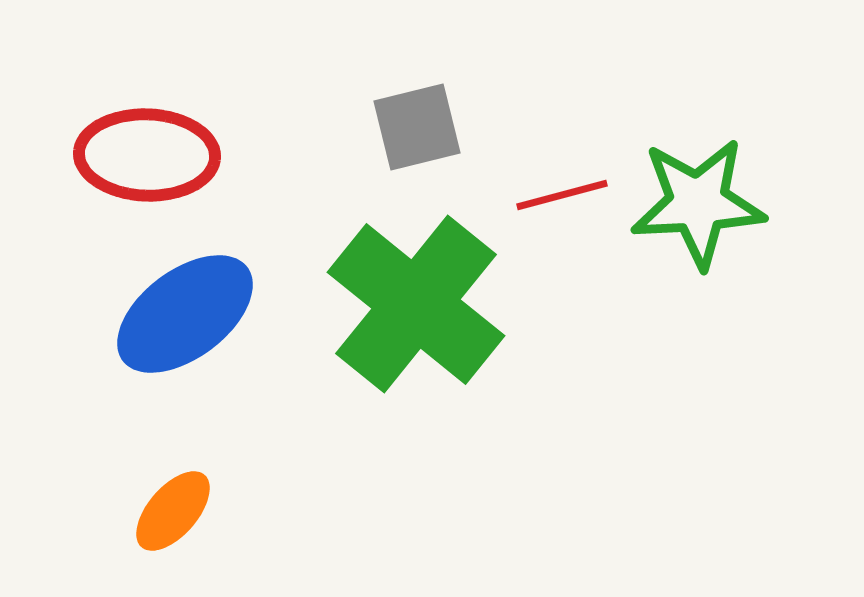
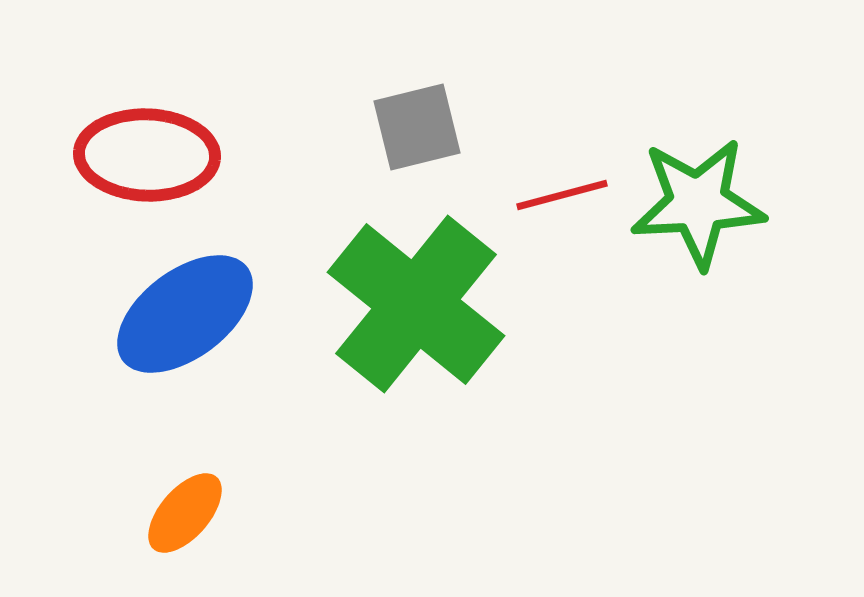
orange ellipse: moved 12 px right, 2 px down
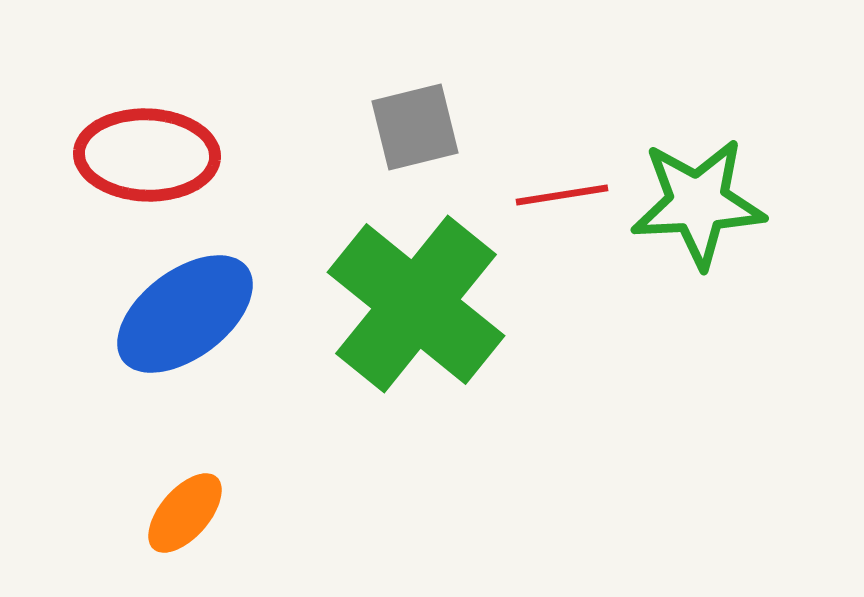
gray square: moved 2 px left
red line: rotated 6 degrees clockwise
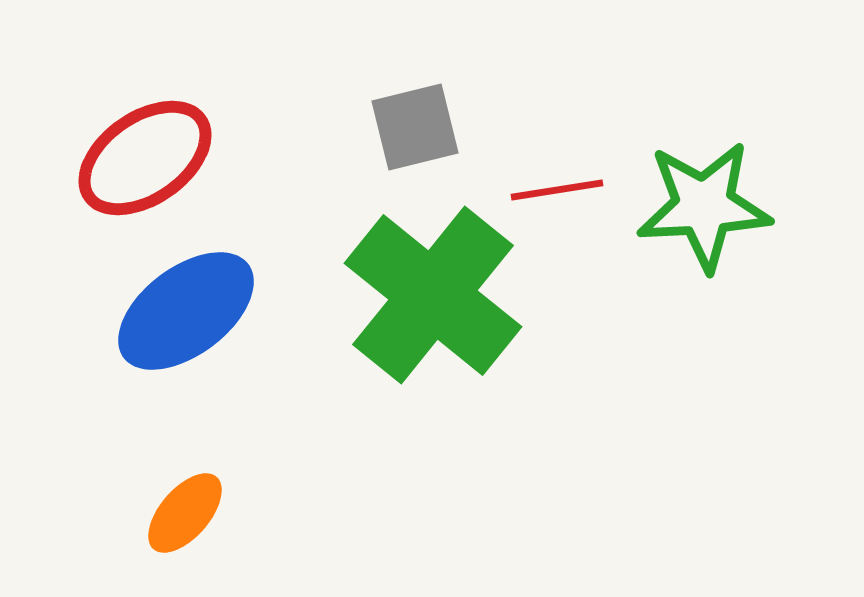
red ellipse: moved 2 px left, 3 px down; rotated 37 degrees counterclockwise
red line: moved 5 px left, 5 px up
green star: moved 6 px right, 3 px down
green cross: moved 17 px right, 9 px up
blue ellipse: moved 1 px right, 3 px up
